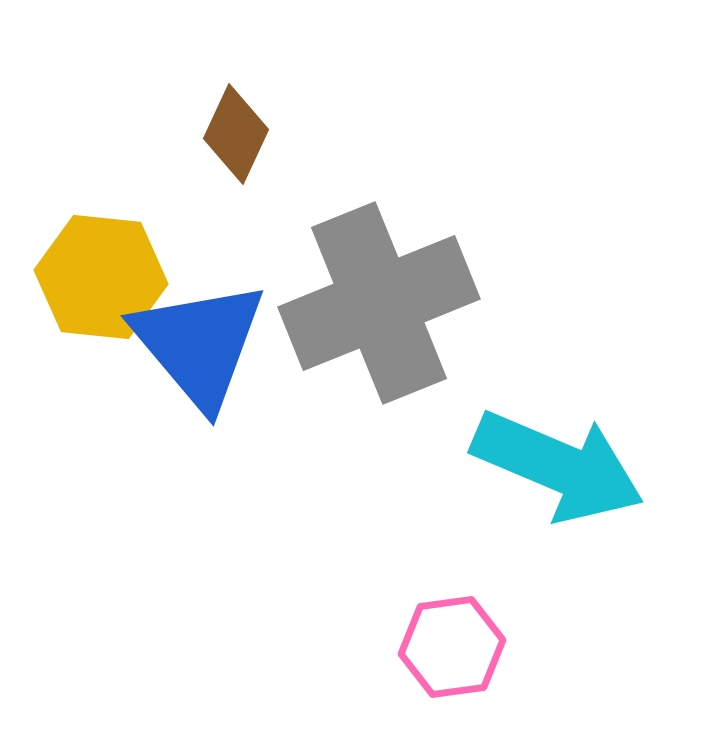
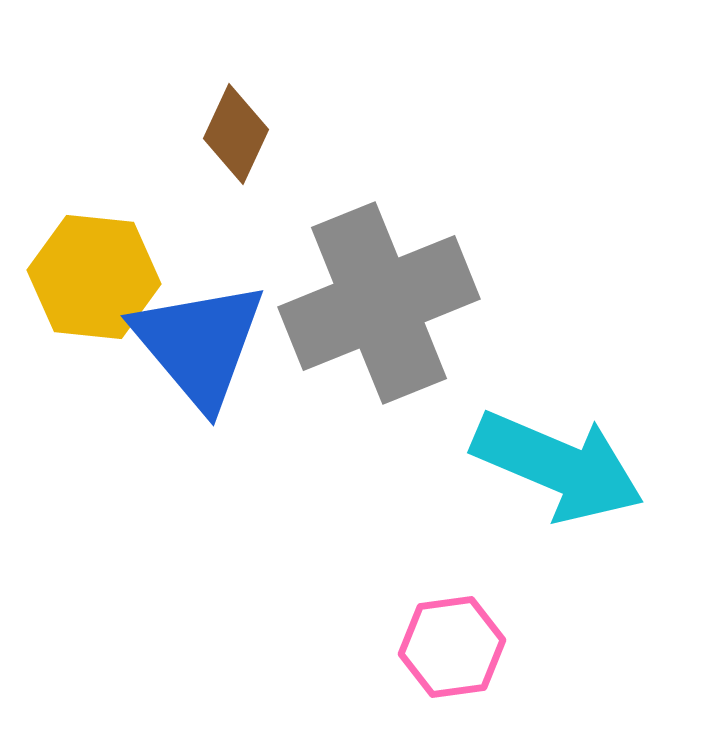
yellow hexagon: moved 7 px left
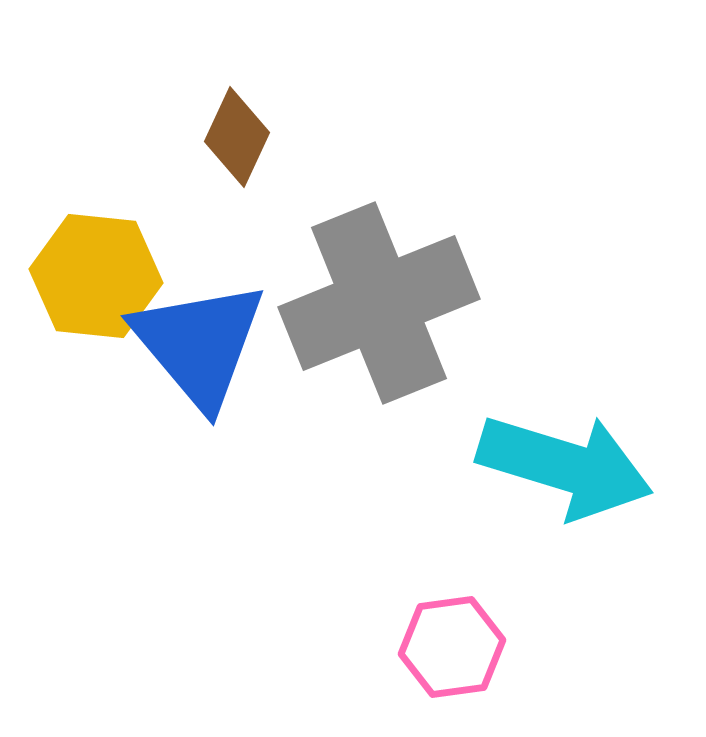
brown diamond: moved 1 px right, 3 px down
yellow hexagon: moved 2 px right, 1 px up
cyan arrow: moved 7 px right; rotated 6 degrees counterclockwise
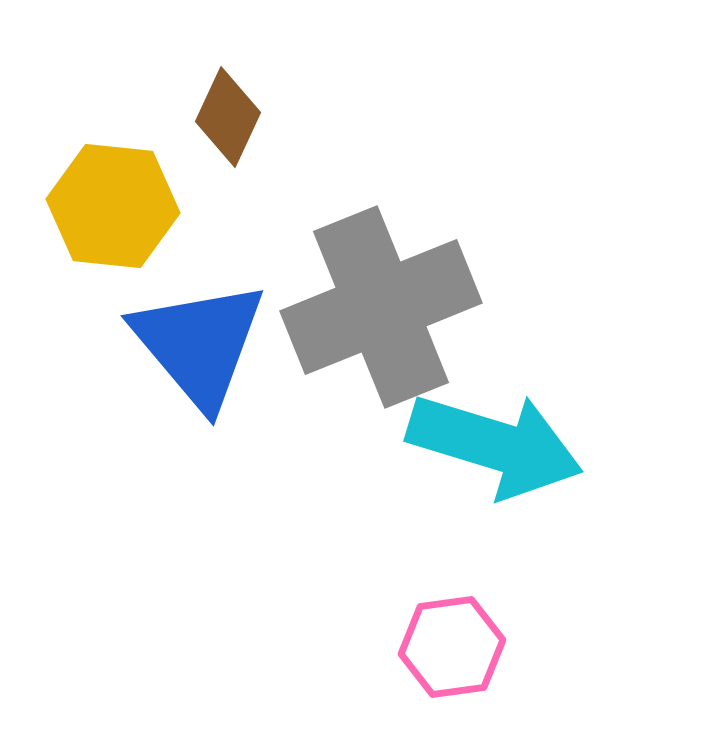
brown diamond: moved 9 px left, 20 px up
yellow hexagon: moved 17 px right, 70 px up
gray cross: moved 2 px right, 4 px down
cyan arrow: moved 70 px left, 21 px up
